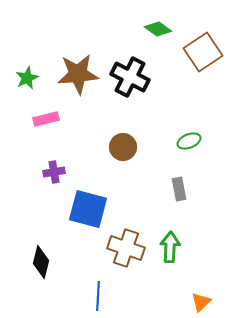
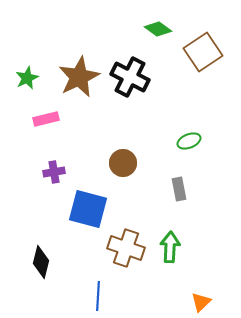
brown star: moved 1 px right, 3 px down; rotated 21 degrees counterclockwise
brown circle: moved 16 px down
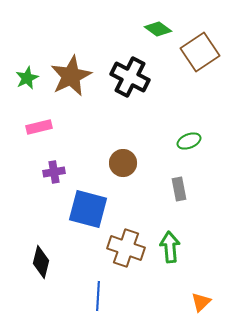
brown square: moved 3 px left
brown star: moved 8 px left, 1 px up
pink rectangle: moved 7 px left, 8 px down
green arrow: rotated 8 degrees counterclockwise
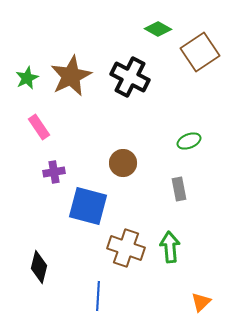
green diamond: rotated 8 degrees counterclockwise
pink rectangle: rotated 70 degrees clockwise
blue square: moved 3 px up
black diamond: moved 2 px left, 5 px down
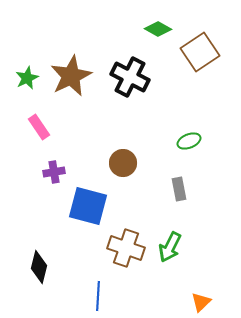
green arrow: rotated 148 degrees counterclockwise
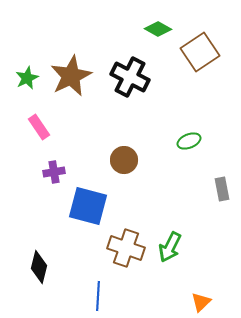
brown circle: moved 1 px right, 3 px up
gray rectangle: moved 43 px right
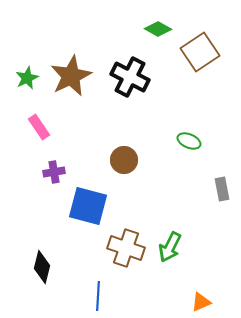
green ellipse: rotated 45 degrees clockwise
black diamond: moved 3 px right
orange triangle: rotated 20 degrees clockwise
